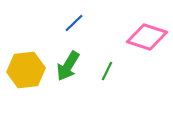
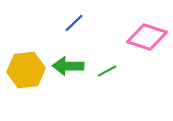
green arrow: rotated 60 degrees clockwise
green line: rotated 36 degrees clockwise
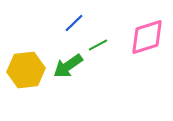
pink diamond: rotated 36 degrees counterclockwise
green arrow: rotated 36 degrees counterclockwise
green line: moved 9 px left, 26 px up
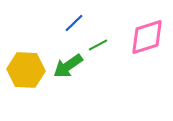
yellow hexagon: rotated 9 degrees clockwise
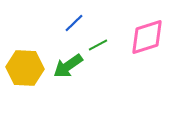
yellow hexagon: moved 1 px left, 2 px up
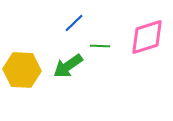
green line: moved 2 px right, 1 px down; rotated 30 degrees clockwise
yellow hexagon: moved 3 px left, 2 px down
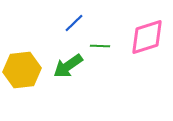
yellow hexagon: rotated 9 degrees counterclockwise
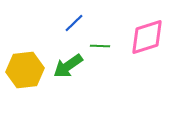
yellow hexagon: moved 3 px right
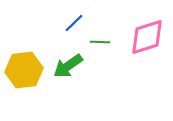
green line: moved 4 px up
yellow hexagon: moved 1 px left
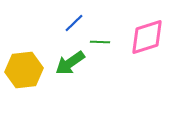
green arrow: moved 2 px right, 3 px up
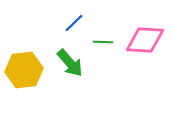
pink diamond: moved 2 px left, 3 px down; rotated 21 degrees clockwise
green line: moved 3 px right
green arrow: rotated 96 degrees counterclockwise
